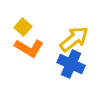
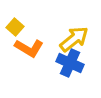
yellow square: moved 8 px left
blue cross: moved 1 px left, 1 px up
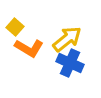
yellow arrow: moved 7 px left
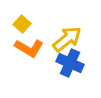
yellow square: moved 7 px right, 3 px up
